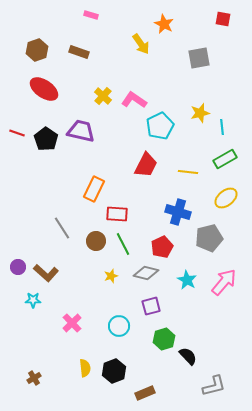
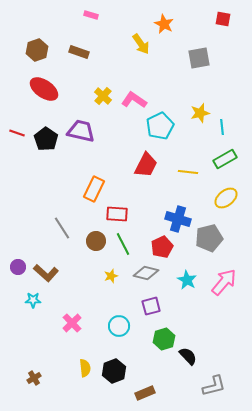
blue cross at (178, 212): moved 7 px down
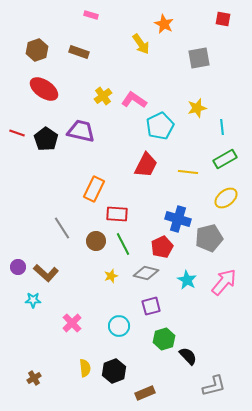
yellow cross at (103, 96): rotated 12 degrees clockwise
yellow star at (200, 113): moved 3 px left, 5 px up
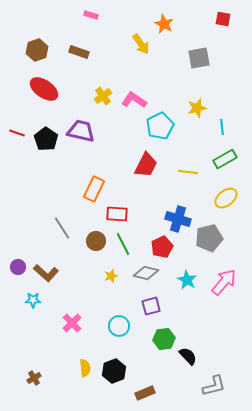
green hexagon at (164, 339): rotated 10 degrees clockwise
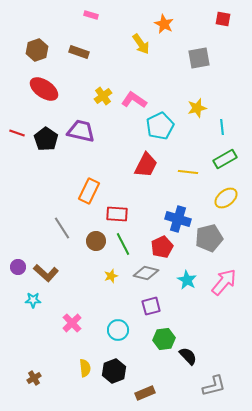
orange rectangle at (94, 189): moved 5 px left, 2 px down
cyan circle at (119, 326): moved 1 px left, 4 px down
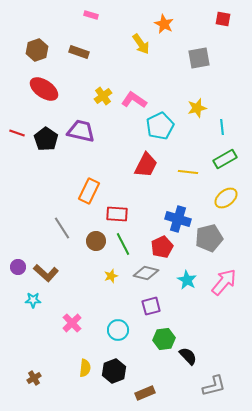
yellow semicircle at (85, 368): rotated 12 degrees clockwise
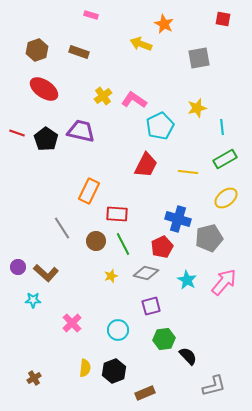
yellow arrow at (141, 44): rotated 145 degrees clockwise
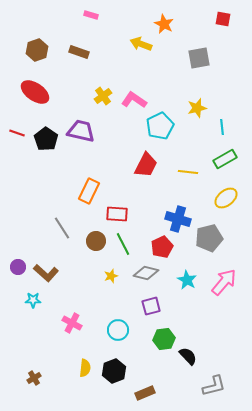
red ellipse at (44, 89): moved 9 px left, 3 px down
pink cross at (72, 323): rotated 18 degrees counterclockwise
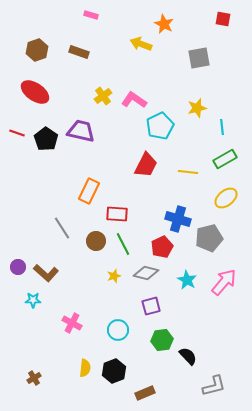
yellow star at (111, 276): moved 3 px right
green hexagon at (164, 339): moved 2 px left, 1 px down
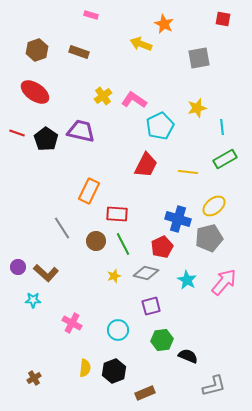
yellow ellipse at (226, 198): moved 12 px left, 8 px down
black semicircle at (188, 356): rotated 24 degrees counterclockwise
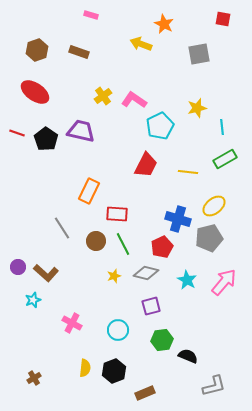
gray square at (199, 58): moved 4 px up
cyan star at (33, 300): rotated 21 degrees counterclockwise
